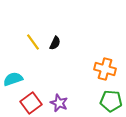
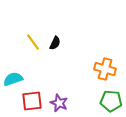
red square: moved 1 px right, 2 px up; rotated 30 degrees clockwise
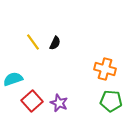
red square: rotated 35 degrees counterclockwise
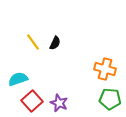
cyan semicircle: moved 5 px right
green pentagon: moved 1 px left, 2 px up
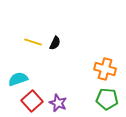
yellow line: rotated 36 degrees counterclockwise
green pentagon: moved 3 px left
purple star: moved 1 px left
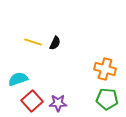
purple star: rotated 24 degrees counterclockwise
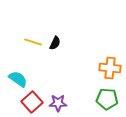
orange cross: moved 5 px right, 1 px up; rotated 10 degrees counterclockwise
cyan semicircle: rotated 54 degrees clockwise
red square: moved 1 px down
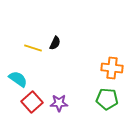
yellow line: moved 6 px down
orange cross: moved 2 px right
purple star: moved 1 px right
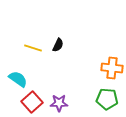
black semicircle: moved 3 px right, 2 px down
